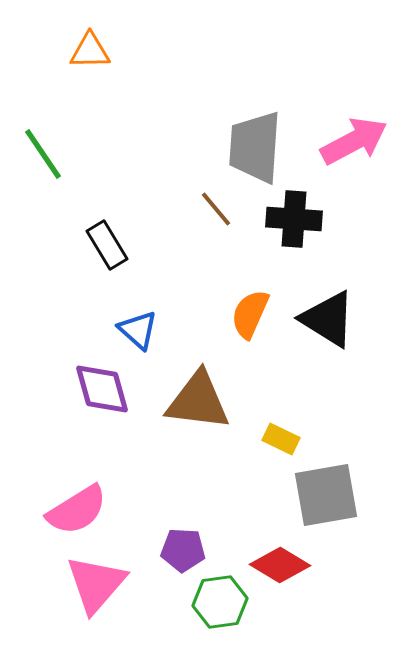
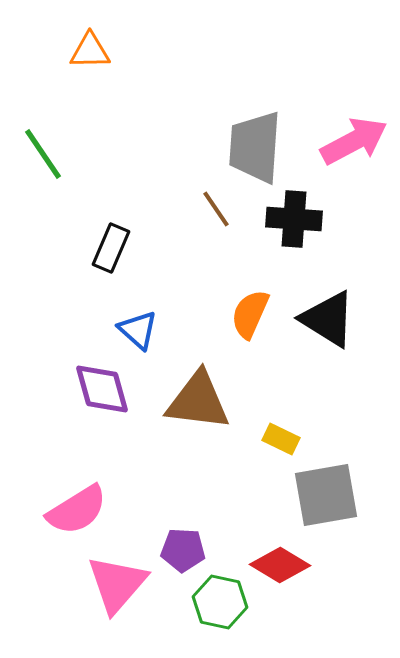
brown line: rotated 6 degrees clockwise
black rectangle: moved 4 px right, 3 px down; rotated 54 degrees clockwise
pink triangle: moved 21 px right
green hexagon: rotated 20 degrees clockwise
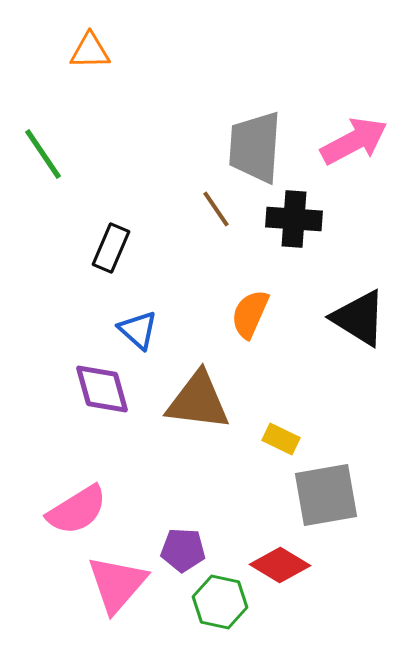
black triangle: moved 31 px right, 1 px up
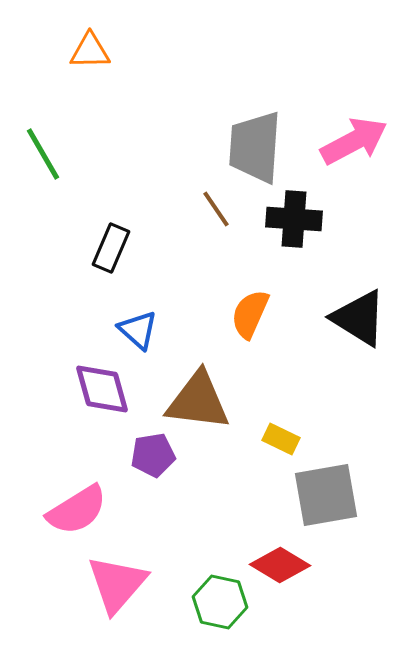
green line: rotated 4 degrees clockwise
purple pentagon: moved 30 px left, 95 px up; rotated 12 degrees counterclockwise
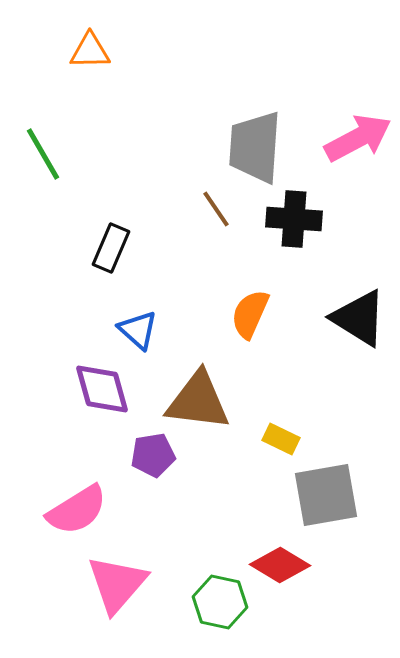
pink arrow: moved 4 px right, 3 px up
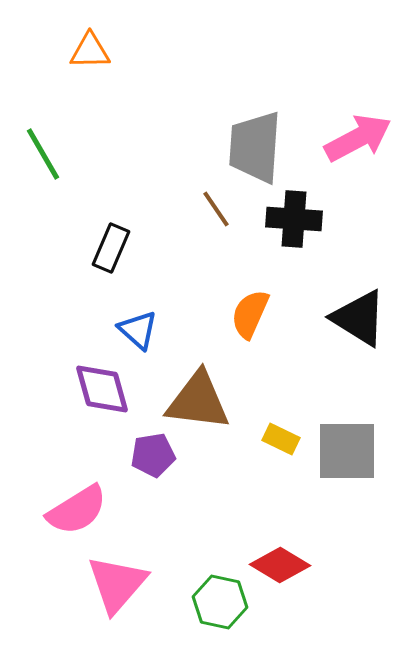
gray square: moved 21 px right, 44 px up; rotated 10 degrees clockwise
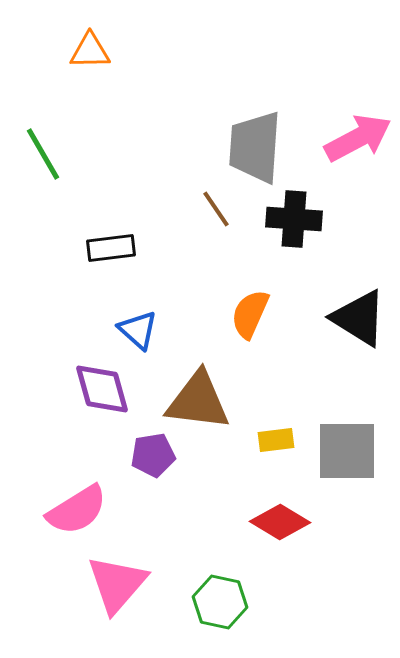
black rectangle: rotated 60 degrees clockwise
yellow rectangle: moved 5 px left, 1 px down; rotated 33 degrees counterclockwise
red diamond: moved 43 px up
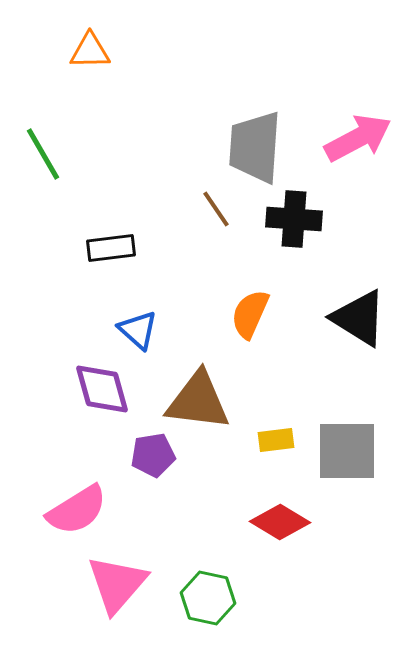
green hexagon: moved 12 px left, 4 px up
